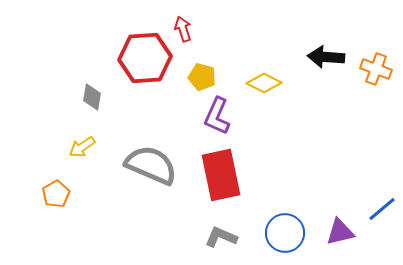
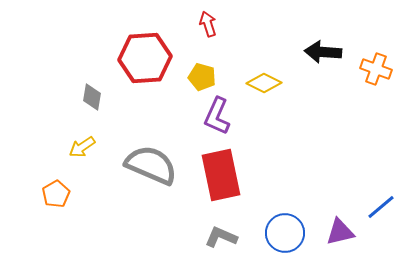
red arrow: moved 25 px right, 5 px up
black arrow: moved 3 px left, 5 px up
blue line: moved 1 px left, 2 px up
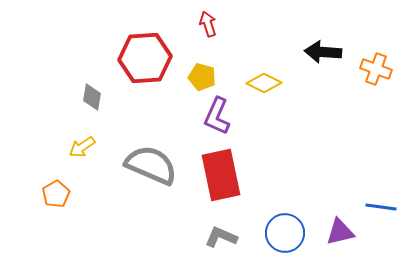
blue line: rotated 48 degrees clockwise
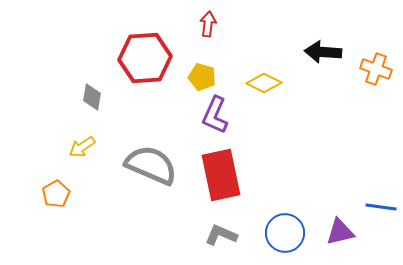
red arrow: rotated 25 degrees clockwise
purple L-shape: moved 2 px left, 1 px up
gray L-shape: moved 2 px up
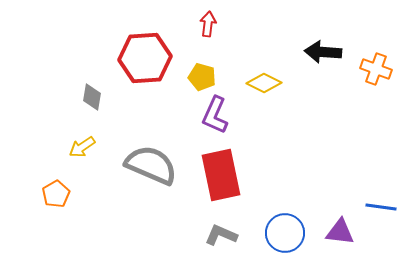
purple triangle: rotated 20 degrees clockwise
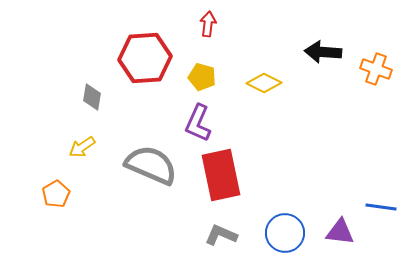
purple L-shape: moved 17 px left, 8 px down
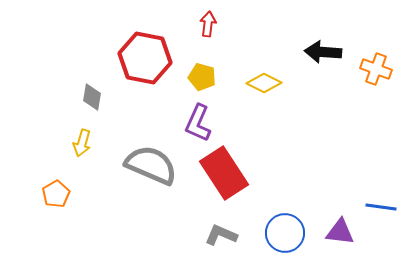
red hexagon: rotated 15 degrees clockwise
yellow arrow: moved 4 px up; rotated 40 degrees counterclockwise
red rectangle: moved 3 px right, 2 px up; rotated 21 degrees counterclockwise
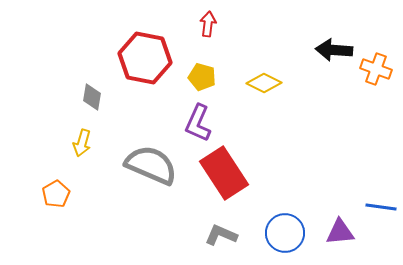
black arrow: moved 11 px right, 2 px up
purple triangle: rotated 12 degrees counterclockwise
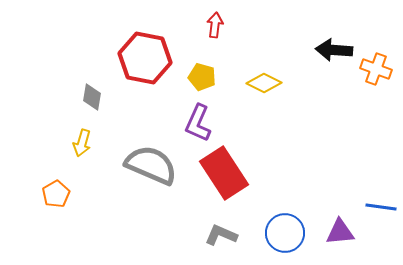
red arrow: moved 7 px right, 1 px down
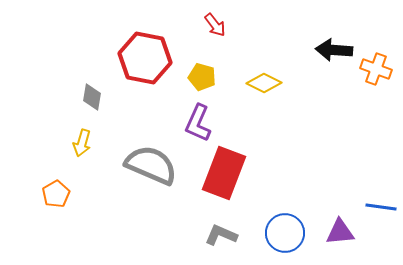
red arrow: rotated 135 degrees clockwise
red rectangle: rotated 54 degrees clockwise
